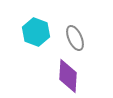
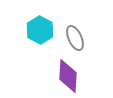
cyan hexagon: moved 4 px right, 2 px up; rotated 8 degrees clockwise
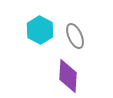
gray ellipse: moved 2 px up
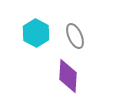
cyan hexagon: moved 4 px left, 3 px down
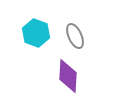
cyan hexagon: rotated 8 degrees counterclockwise
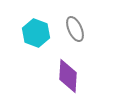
gray ellipse: moved 7 px up
